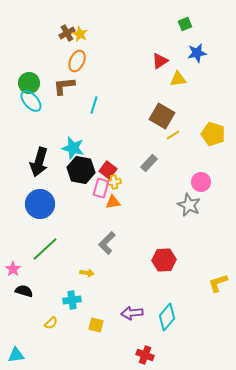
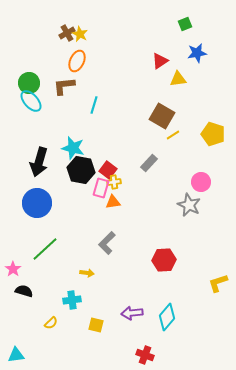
blue circle: moved 3 px left, 1 px up
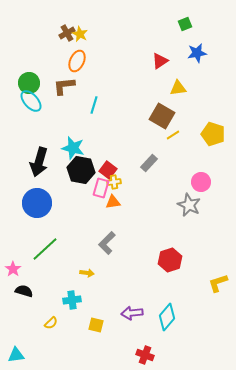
yellow triangle: moved 9 px down
red hexagon: moved 6 px right; rotated 15 degrees counterclockwise
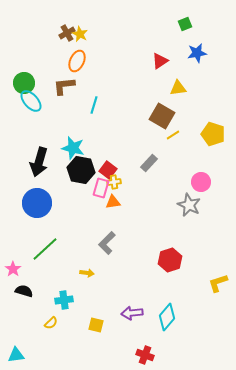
green circle: moved 5 px left
cyan cross: moved 8 px left
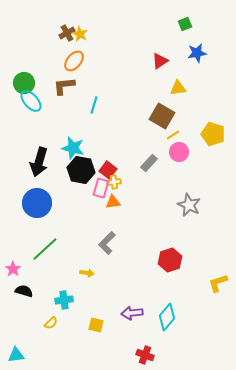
orange ellipse: moved 3 px left; rotated 15 degrees clockwise
pink circle: moved 22 px left, 30 px up
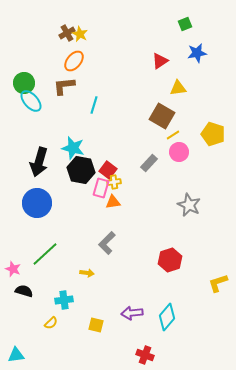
green line: moved 5 px down
pink star: rotated 14 degrees counterclockwise
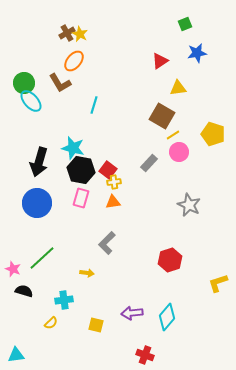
brown L-shape: moved 4 px left, 3 px up; rotated 115 degrees counterclockwise
pink rectangle: moved 20 px left, 10 px down
green line: moved 3 px left, 4 px down
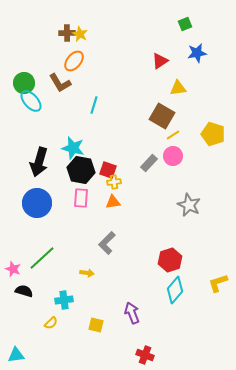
brown cross: rotated 28 degrees clockwise
pink circle: moved 6 px left, 4 px down
red square: rotated 18 degrees counterclockwise
pink rectangle: rotated 12 degrees counterclockwise
purple arrow: rotated 75 degrees clockwise
cyan diamond: moved 8 px right, 27 px up
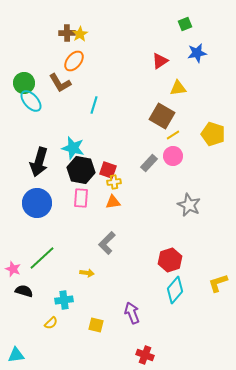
yellow star: rotated 14 degrees clockwise
